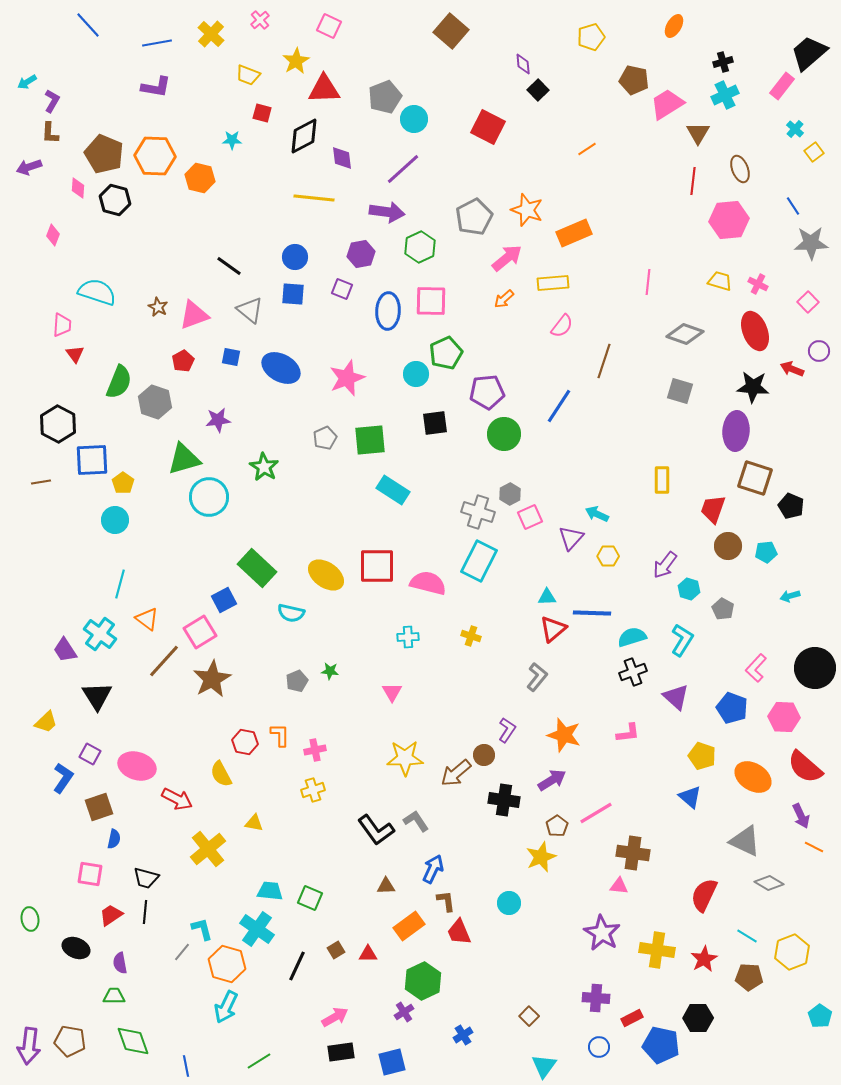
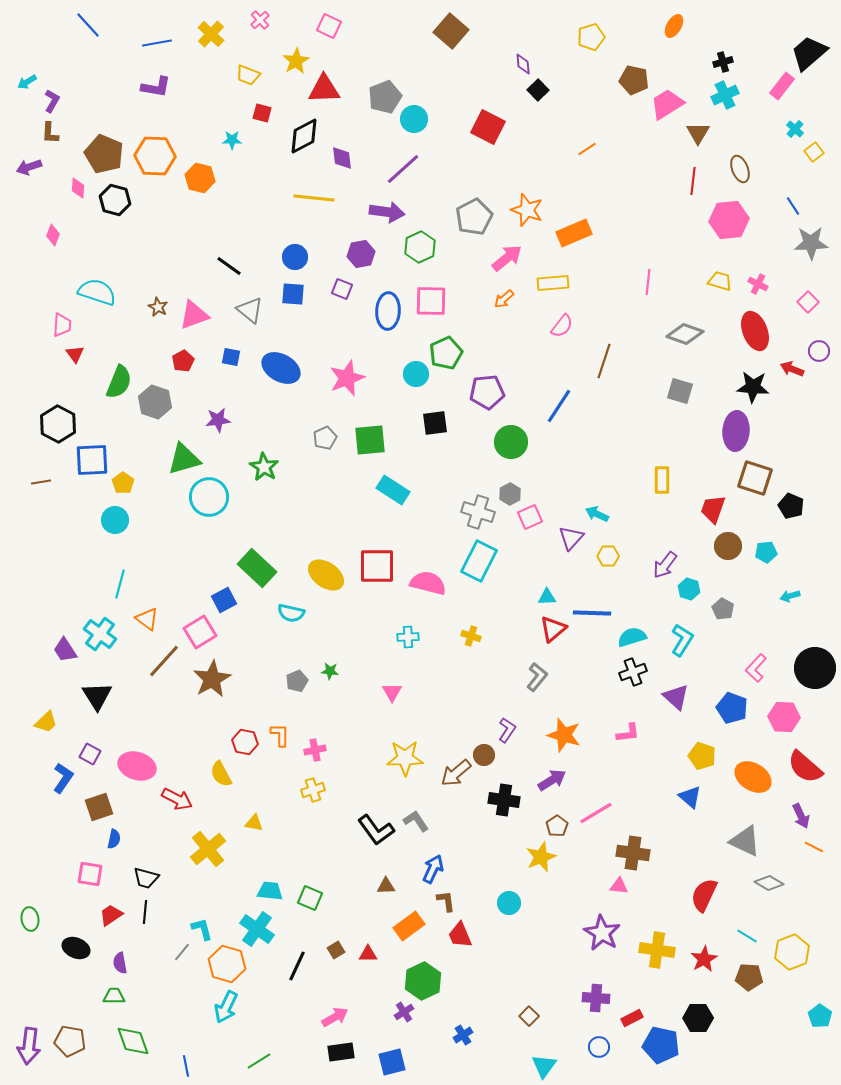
green circle at (504, 434): moved 7 px right, 8 px down
red trapezoid at (459, 932): moved 1 px right, 3 px down
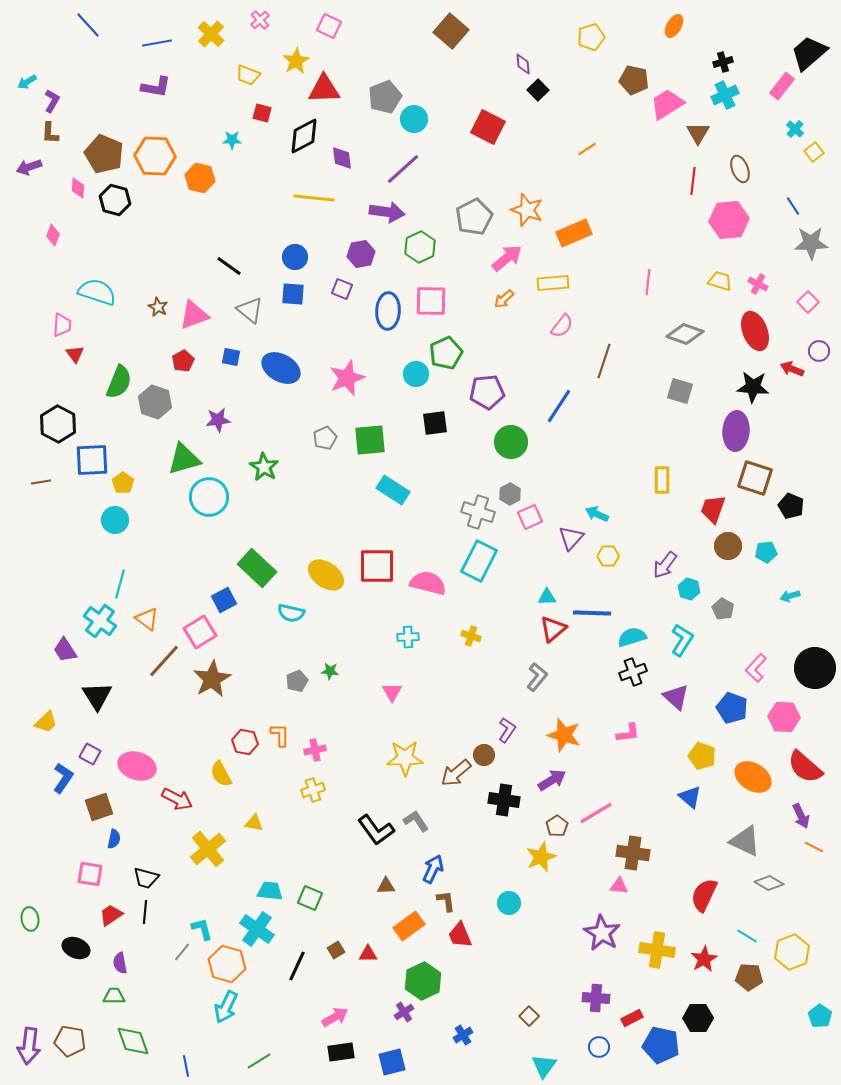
cyan cross at (100, 634): moved 13 px up
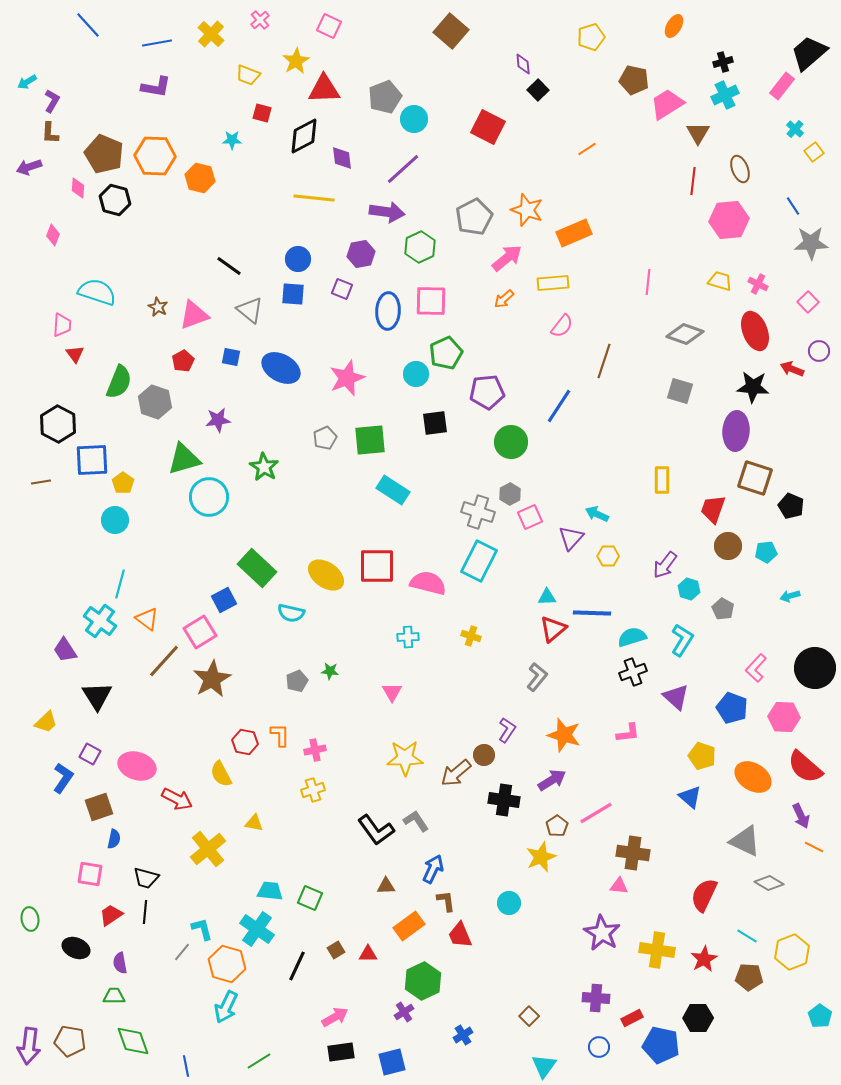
blue circle at (295, 257): moved 3 px right, 2 px down
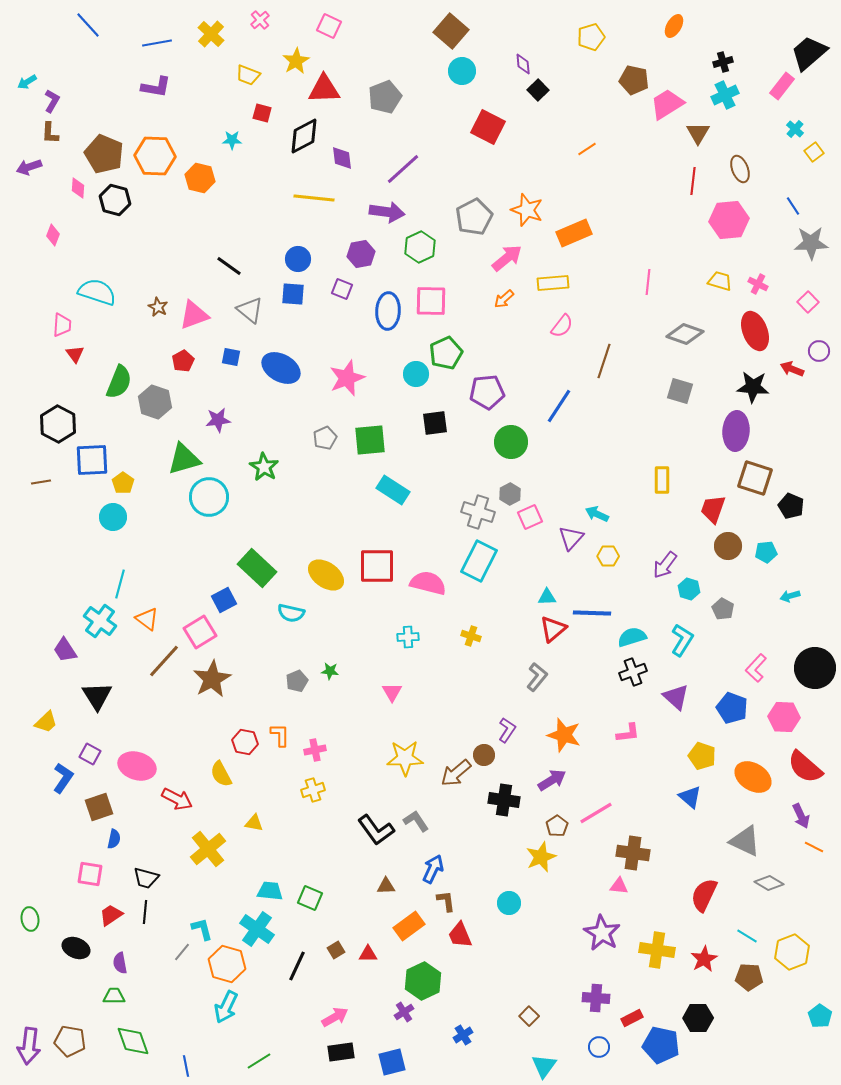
cyan circle at (414, 119): moved 48 px right, 48 px up
cyan circle at (115, 520): moved 2 px left, 3 px up
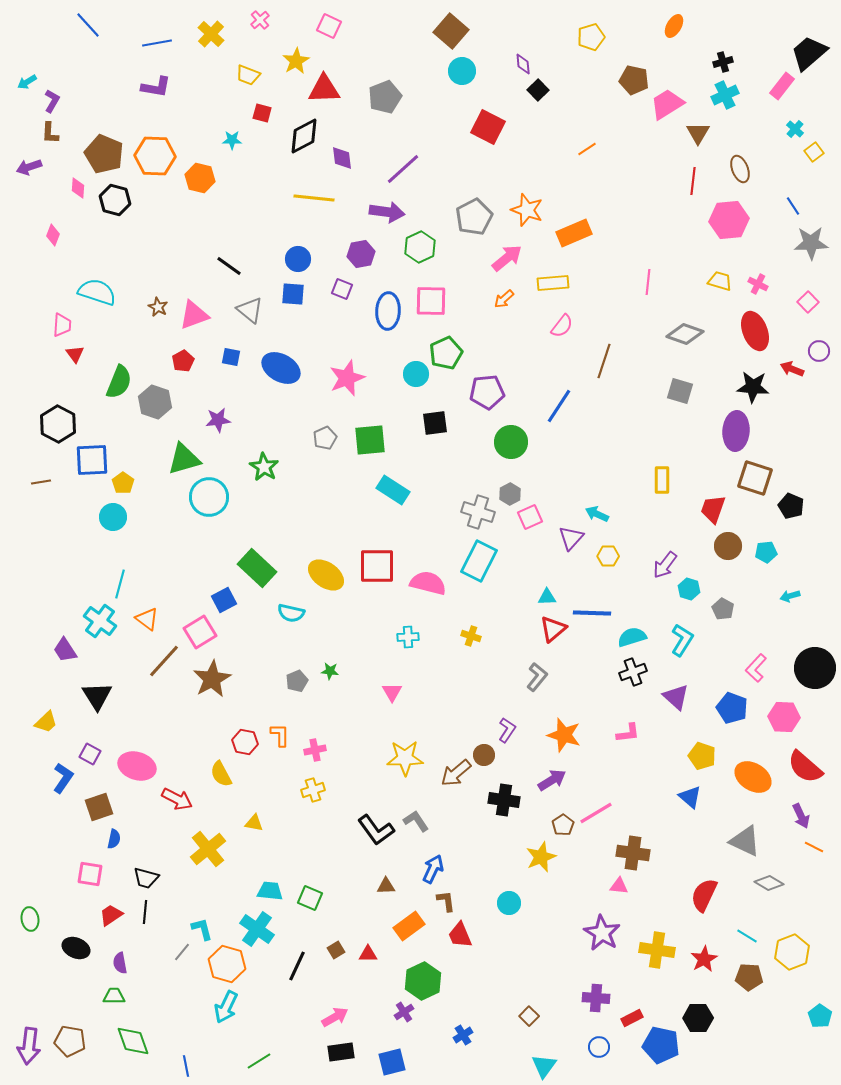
brown pentagon at (557, 826): moved 6 px right, 1 px up
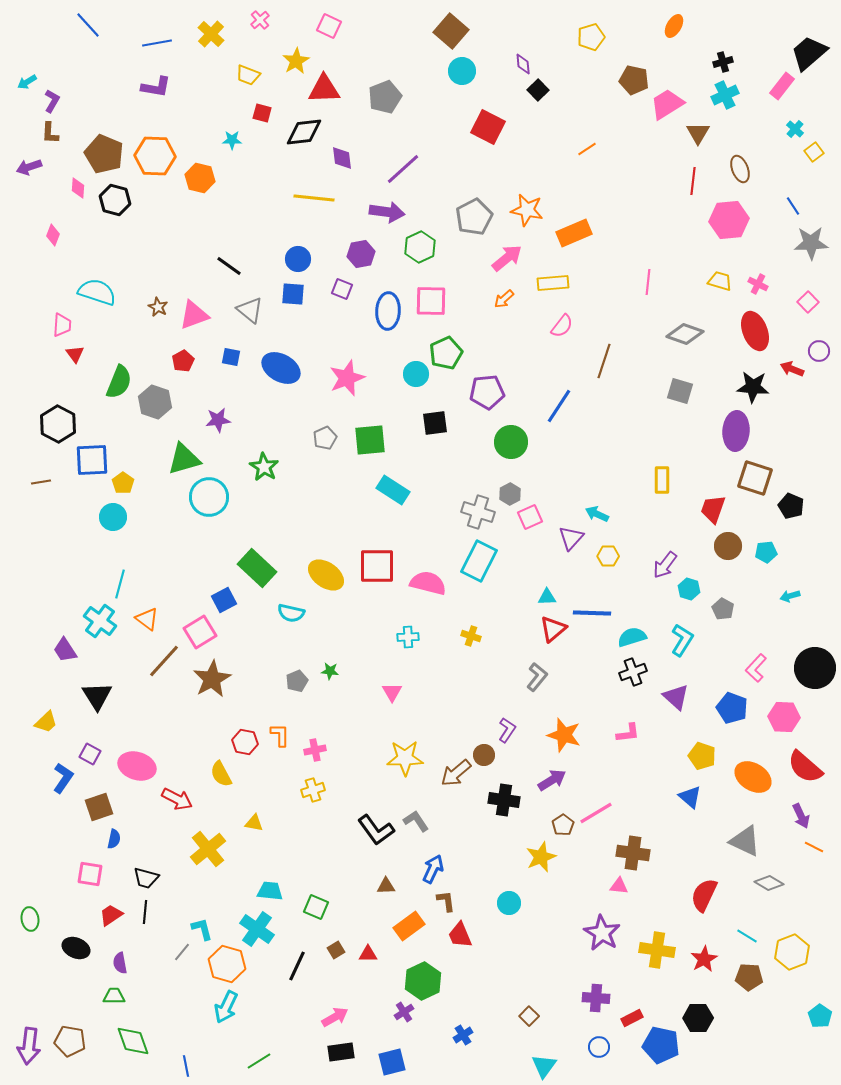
black diamond at (304, 136): moved 4 px up; rotated 21 degrees clockwise
orange star at (527, 210): rotated 8 degrees counterclockwise
green square at (310, 898): moved 6 px right, 9 px down
